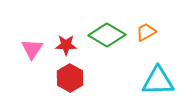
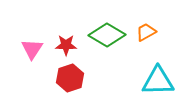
red hexagon: rotated 12 degrees clockwise
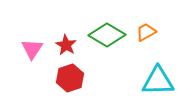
red star: rotated 30 degrees clockwise
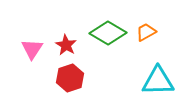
green diamond: moved 1 px right, 2 px up
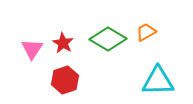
green diamond: moved 6 px down
red star: moved 3 px left, 2 px up
red hexagon: moved 5 px left, 2 px down
